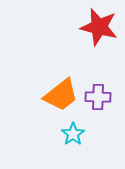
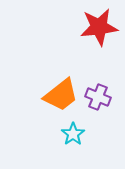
red star: rotated 21 degrees counterclockwise
purple cross: rotated 20 degrees clockwise
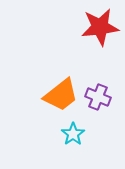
red star: moved 1 px right
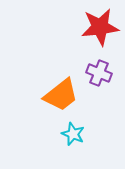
purple cross: moved 1 px right, 24 px up
cyan star: rotated 15 degrees counterclockwise
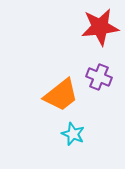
purple cross: moved 4 px down
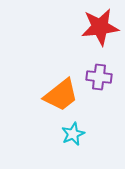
purple cross: rotated 15 degrees counterclockwise
cyan star: rotated 25 degrees clockwise
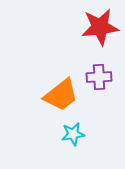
purple cross: rotated 10 degrees counterclockwise
cyan star: rotated 15 degrees clockwise
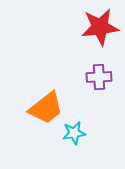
orange trapezoid: moved 15 px left, 13 px down
cyan star: moved 1 px right, 1 px up
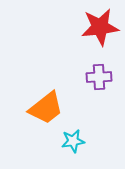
cyan star: moved 1 px left, 8 px down
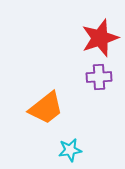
red star: moved 11 px down; rotated 12 degrees counterclockwise
cyan star: moved 3 px left, 9 px down
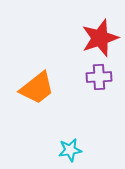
orange trapezoid: moved 9 px left, 20 px up
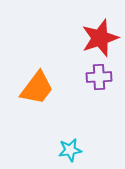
orange trapezoid: rotated 15 degrees counterclockwise
